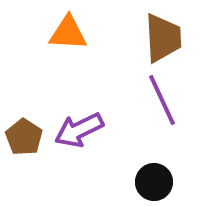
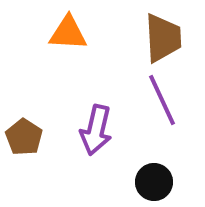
purple arrow: moved 17 px right; rotated 51 degrees counterclockwise
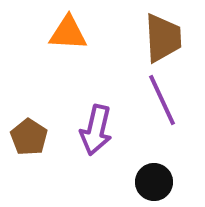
brown pentagon: moved 5 px right
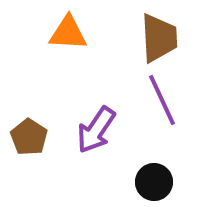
brown trapezoid: moved 4 px left
purple arrow: rotated 21 degrees clockwise
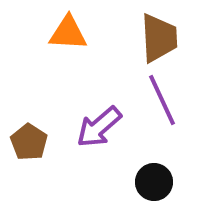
purple arrow: moved 3 px right, 3 px up; rotated 15 degrees clockwise
brown pentagon: moved 5 px down
